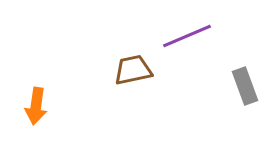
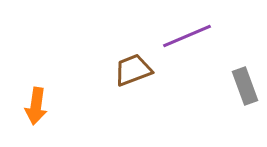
brown trapezoid: rotated 9 degrees counterclockwise
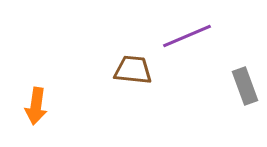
brown trapezoid: rotated 27 degrees clockwise
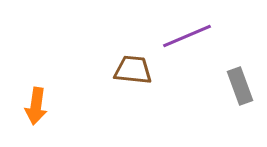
gray rectangle: moved 5 px left
